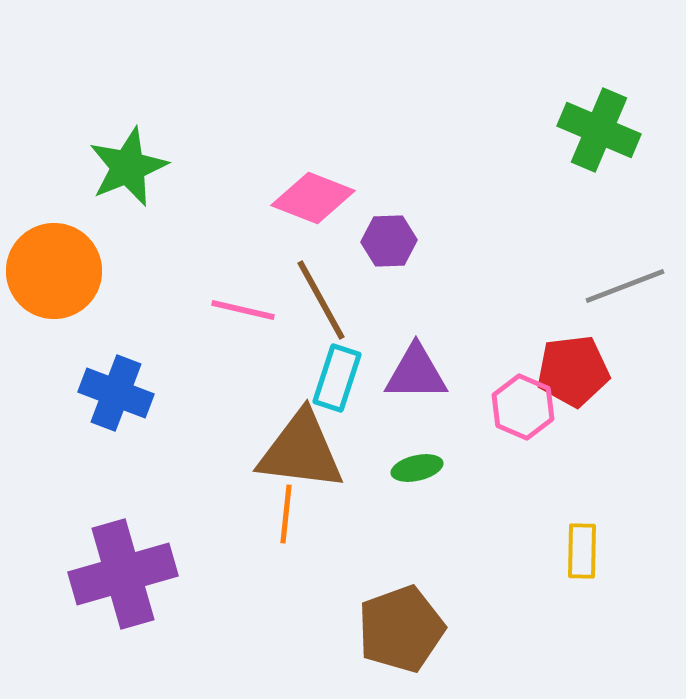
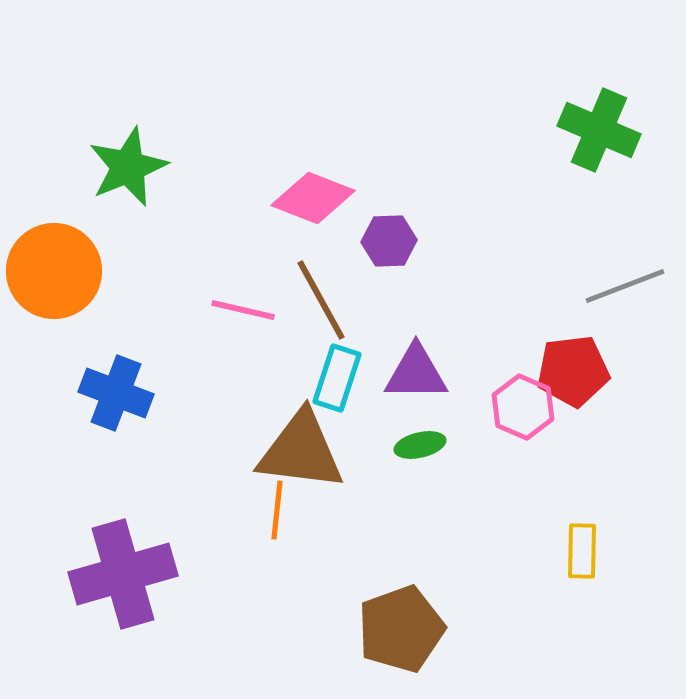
green ellipse: moved 3 px right, 23 px up
orange line: moved 9 px left, 4 px up
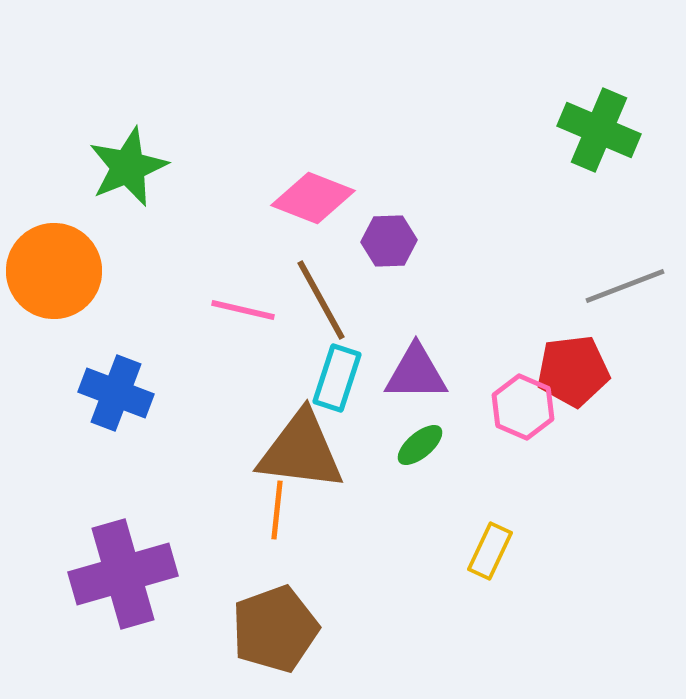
green ellipse: rotated 27 degrees counterclockwise
yellow rectangle: moved 92 px left; rotated 24 degrees clockwise
brown pentagon: moved 126 px left
